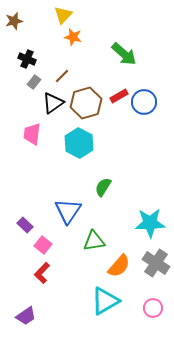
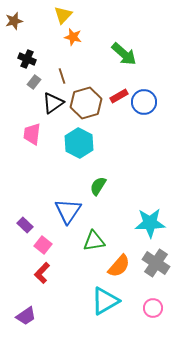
brown line: rotated 63 degrees counterclockwise
green semicircle: moved 5 px left, 1 px up
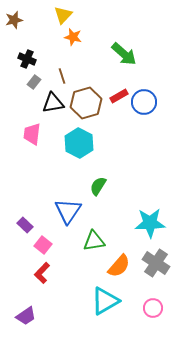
brown star: moved 1 px up
black triangle: rotated 25 degrees clockwise
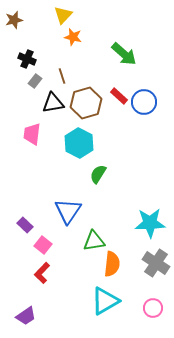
gray rectangle: moved 1 px right, 1 px up
red rectangle: rotated 72 degrees clockwise
green semicircle: moved 12 px up
orange semicircle: moved 7 px left, 2 px up; rotated 35 degrees counterclockwise
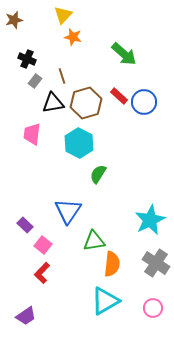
cyan star: moved 3 px up; rotated 24 degrees counterclockwise
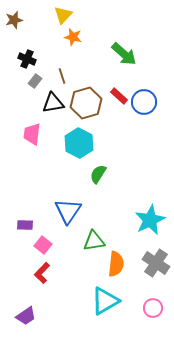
purple rectangle: rotated 42 degrees counterclockwise
orange semicircle: moved 4 px right
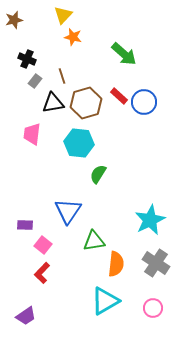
cyan hexagon: rotated 20 degrees counterclockwise
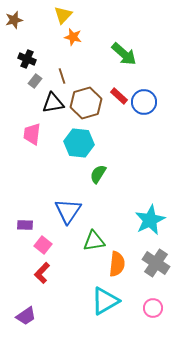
orange semicircle: moved 1 px right
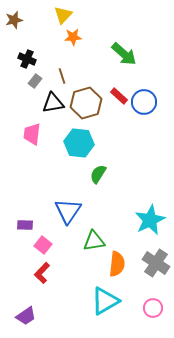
orange star: rotated 18 degrees counterclockwise
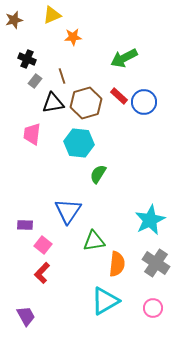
yellow triangle: moved 11 px left; rotated 24 degrees clockwise
green arrow: moved 4 px down; rotated 112 degrees clockwise
purple trapezoid: rotated 85 degrees counterclockwise
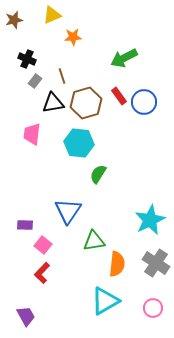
red rectangle: rotated 12 degrees clockwise
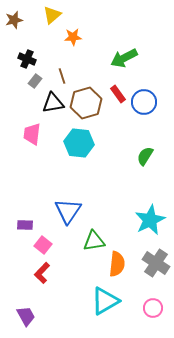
yellow triangle: rotated 18 degrees counterclockwise
red rectangle: moved 1 px left, 2 px up
green semicircle: moved 47 px right, 18 px up
